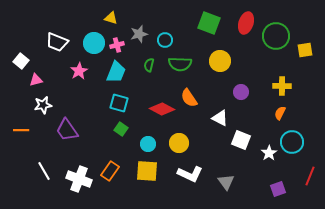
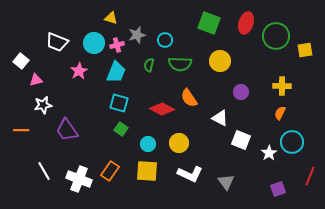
gray star at (139, 34): moved 2 px left, 1 px down
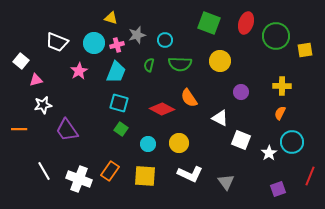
orange line at (21, 130): moved 2 px left, 1 px up
yellow square at (147, 171): moved 2 px left, 5 px down
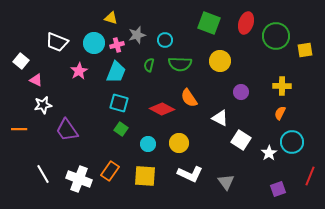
pink triangle at (36, 80): rotated 40 degrees clockwise
white square at (241, 140): rotated 12 degrees clockwise
white line at (44, 171): moved 1 px left, 3 px down
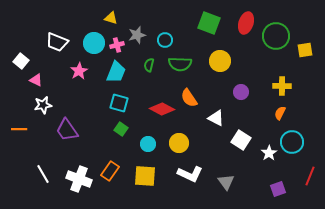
white triangle at (220, 118): moved 4 px left
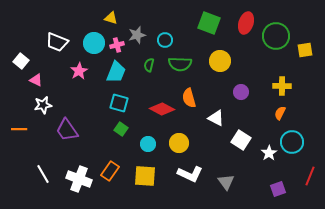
orange semicircle at (189, 98): rotated 18 degrees clockwise
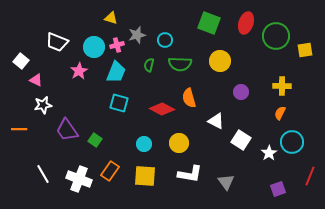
cyan circle at (94, 43): moved 4 px down
white triangle at (216, 118): moved 3 px down
green square at (121, 129): moved 26 px left, 11 px down
cyan circle at (148, 144): moved 4 px left
white L-shape at (190, 174): rotated 15 degrees counterclockwise
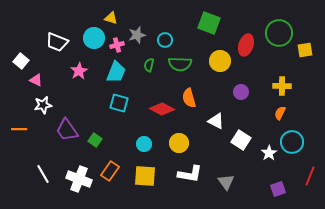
red ellipse at (246, 23): moved 22 px down
green circle at (276, 36): moved 3 px right, 3 px up
cyan circle at (94, 47): moved 9 px up
